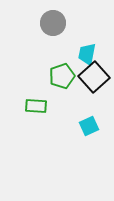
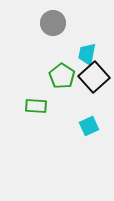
green pentagon: rotated 20 degrees counterclockwise
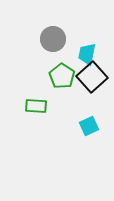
gray circle: moved 16 px down
black square: moved 2 px left
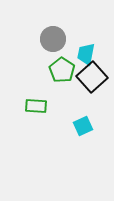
cyan trapezoid: moved 1 px left
green pentagon: moved 6 px up
cyan square: moved 6 px left
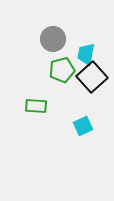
green pentagon: rotated 25 degrees clockwise
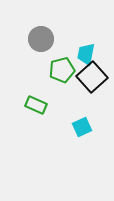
gray circle: moved 12 px left
green rectangle: moved 1 px up; rotated 20 degrees clockwise
cyan square: moved 1 px left, 1 px down
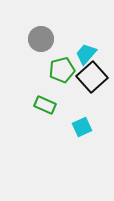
cyan trapezoid: rotated 30 degrees clockwise
green rectangle: moved 9 px right
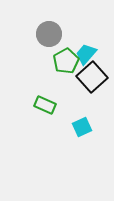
gray circle: moved 8 px right, 5 px up
green pentagon: moved 4 px right, 9 px up; rotated 15 degrees counterclockwise
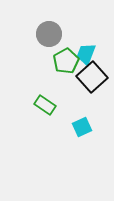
cyan trapezoid: rotated 20 degrees counterclockwise
green rectangle: rotated 10 degrees clockwise
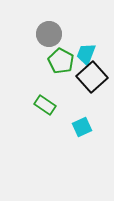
green pentagon: moved 5 px left; rotated 15 degrees counterclockwise
